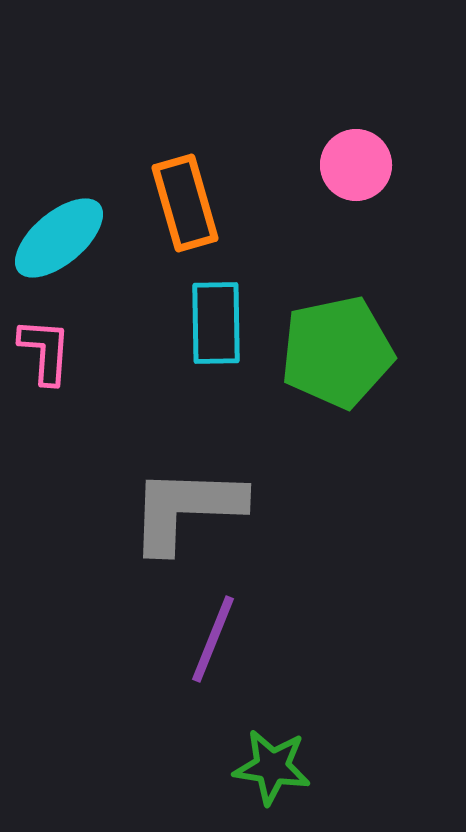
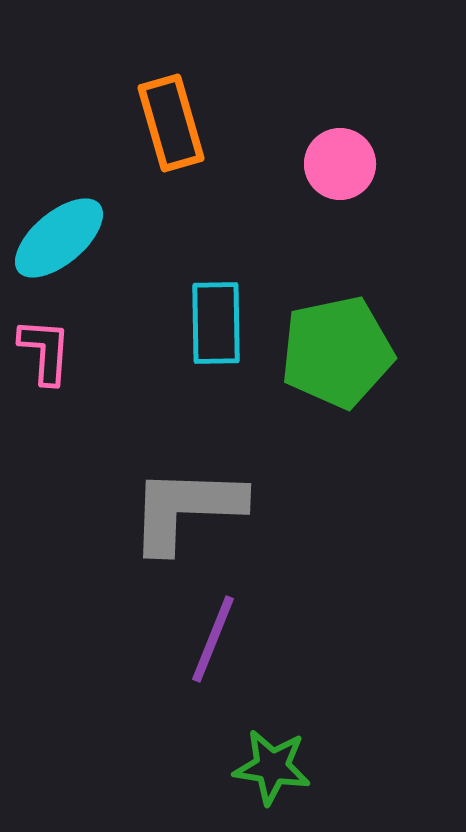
pink circle: moved 16 px left, 1 px up
orange rectangle: moved 14 px left, 80 px up
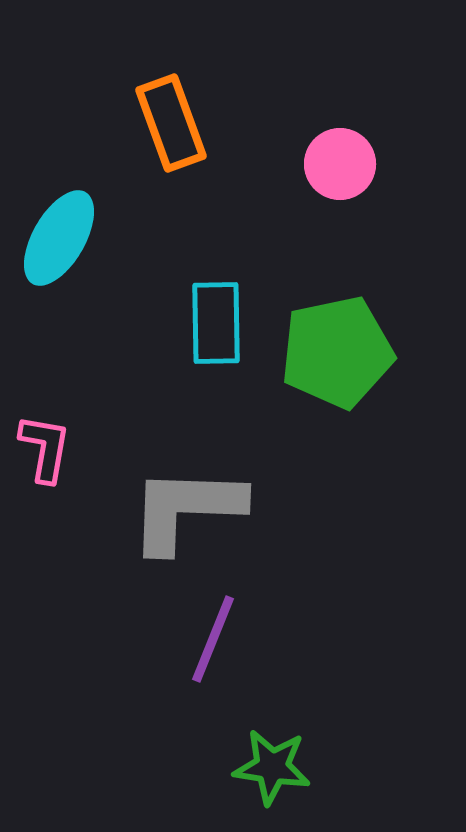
orange rectangle: rotated 4 degrees counterclockwise
cyan ellipse: rotated 20 degrees counterclockwise
pink L-shape: moved 97 px down; rotated 6 degrees clockwise
